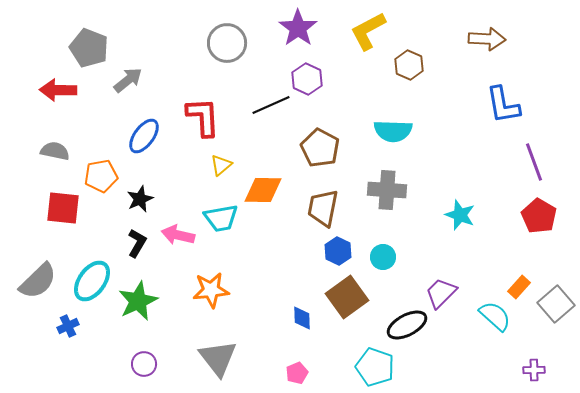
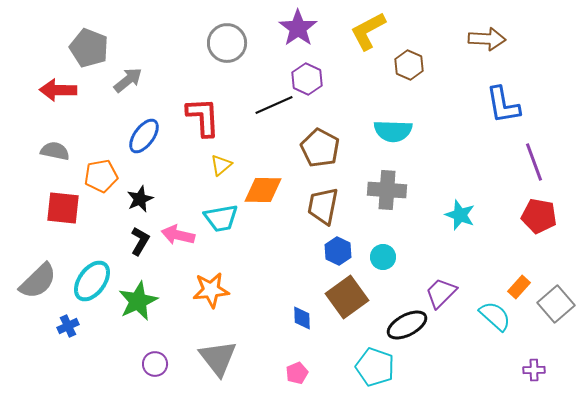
black line at (271, 105): moved 3 px right
brown trapezoid at (323, 208): moved 2 px up
red pentagon at (539, 216): rotated 20 degrees counterclockwise
black L-shape at (137, 243): moved 3 px right, 2 px up
purple circle at (144, 364): moved 11 px right
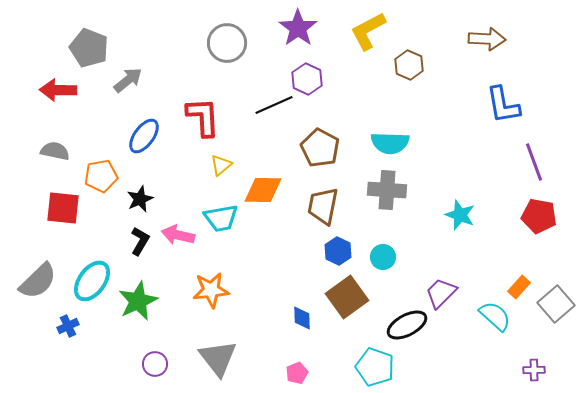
cyan semicircle at (393, 131): moved 3 px left, 12 px down
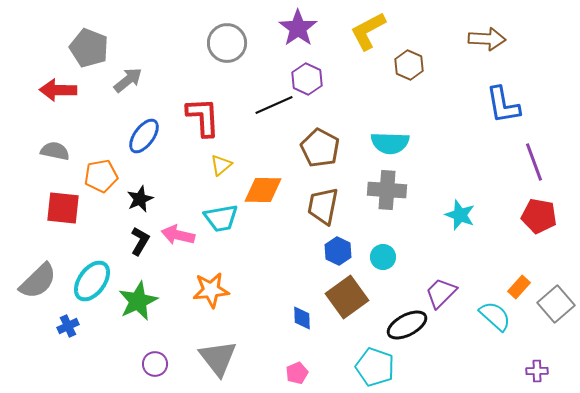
purple cross at (534, 370): moved 3 px right, 1 px down
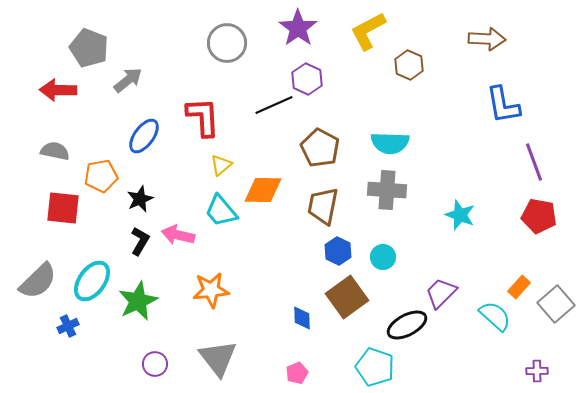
cyan trapezoid at (221, 218): moved 7 px up; rotated 60 degrees clockwise
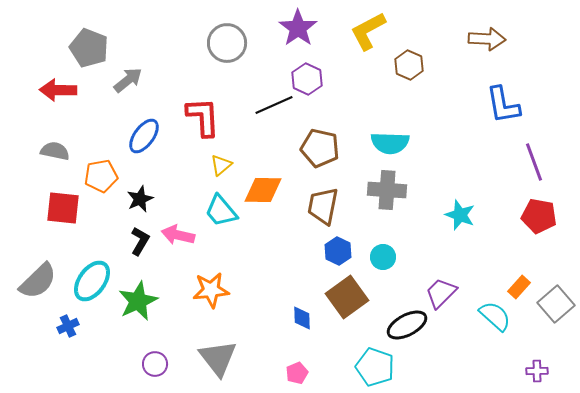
brown pentagon at (320, 148): rotated 15 degrees counterclockwise
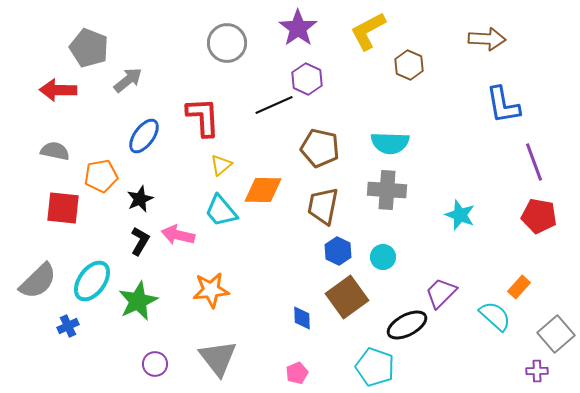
gray square at (556, 304): moved 30 px down
